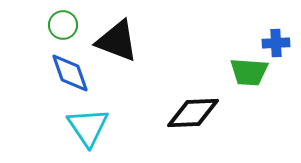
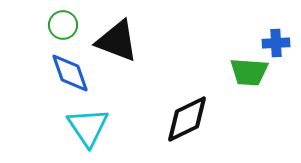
black diamond: moved 6 px left, 6 px down; rotated 24 degrees counterclockwise
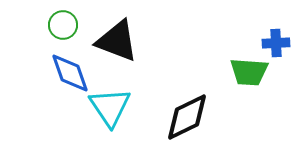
black diamond: moved 2 px up
cyan triangle: moved 22 px right, 20 px up
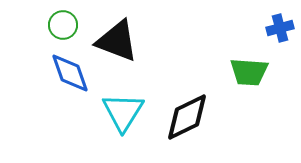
blue cross: moved 4 px right, 15 px up; rotated 12 degrees counterclockwise
cyan triangle: moved 13 px right, 5 px down; rotated 6 degrees clockwise
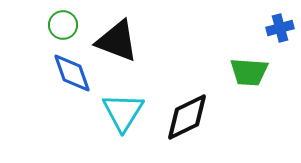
blue diamond: moved 2 px right
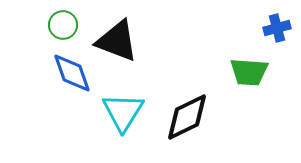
blue cross: moved 3 px left
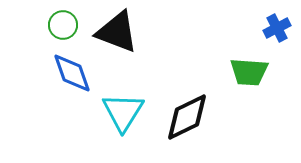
blue cross: rotated 12 degrees counterclockwise
black triangle: moved 9 px up
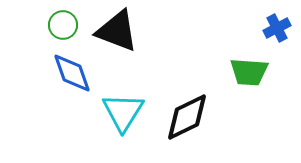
black triangle: moved 1 px up
